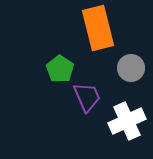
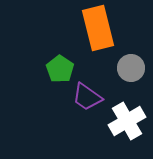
purple trapezoid: rotated 148 degrees clockwise
white cross: rotated 6 degrees counterclockwise
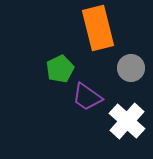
green pentagon: rotated 12 degrees clockwise
white cross: rotated 18 degrees counterclockwise
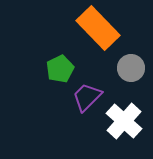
orange rectangle: rotated 30 degrees counterclockwise
purple trapezoid: rotated 100 degrees clockwise
white cross: moved 3 px left
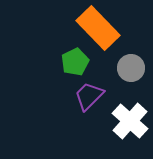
green pentagon: moved 15 px right, 7 px up
purple trapezoid: moved 2 px right, 1 px up
white cross: moved 6 px right
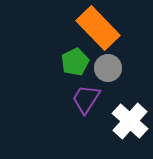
gray circle: moved 23 px left
purple trapezoid: moved 3 px left, 3 px down; rotated 12 degrees counterclockwise
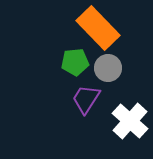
green pentagon: rotated 20 degrees clockwise
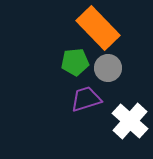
purple trapezoid: rotated 40 degrees clockwise
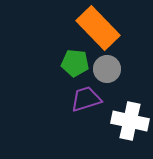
green pentagon: moved 1 px down; rotated 12 degrees clockwise
gray circle: moved 1 px left, 1 px down
white cross: rotated 30 degrees counterclockwise
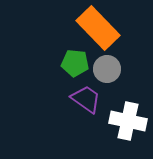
purple trapezoid: rotated 52 degrees clockwise
white cross: moved 2 px left
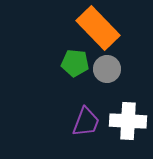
purple trapezoid: moved 23 px down; rotated 76 degrees clockwise
white cross: rotated 9 degrees counterclockwise
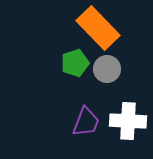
green pentagon: rotated 24 degrees counterclockwise
